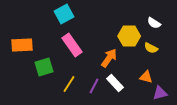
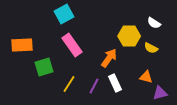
white rectangle: rotated 18 degrees clockwise
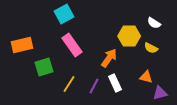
orange rectangle: rotated 10 degrees counterclockwise
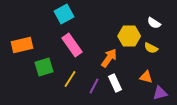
yellow line: moved 1 px right, 5 px up
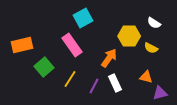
cyan square: moved 19 px right, 4 px down
green square: rotated 24 degrees counterclockwise
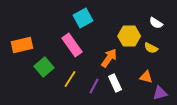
white semicircle: moved 2 px right
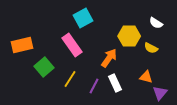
purple triangle: rotated 35 degrees counterclockwise
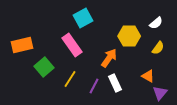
white semicircle: rotated 72 degrees counterclockwise
yellow semicircle: moved 7 px right; rotated 80 degrees counterclockwise
orange triangle: moved 2 px right, 1 px up; rotated 16 degrees clockwise
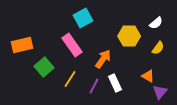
orange arrow: moved 6 px left, 1 px down
purple triangle: moved 1 px up
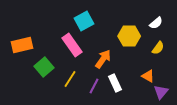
cyan square: moved 1 px right, 3 px down
purple triangle: moved 1 px right
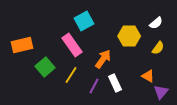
green square: moved 1 px right
yellow line: moved 1 px right, 4 px up
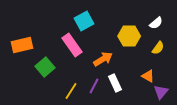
orange arrow: rotated 24 degrees clockwise
yellow line: moved 16 px down
